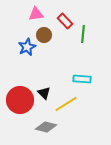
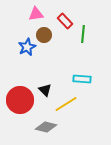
black triangle: moved 1 px right, 3 px up
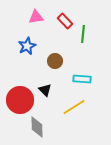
pink triangle: moved 3 px down
brown circle: moved 11 px right, 26 px down
blue star: moved 1 px up
yellow line: moved 8 px right, 3 px down
gray diamond: moved 9 px left; rotated 75 degrees clockwise
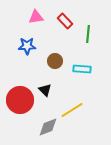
green line: moved 5 px right
blue star: rotated 24 degrees clockwise
cyan rectangle: moved 10 px up
yellow line: moved 2 px left, 3 px down
gray diamond: moved 11 px right; rotated 70 degrees clockwise
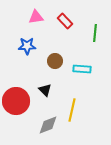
green line: moved 7 px right, 1 px up
red circle: moved 4 px left, 1 px down
yellow line: rotated 45 degrees counterclockwise
gray diamond: moved 2 px up
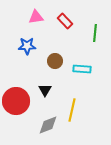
black triangle: rotated 16 degrees clockwise
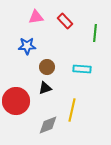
brown circle: moved 8 px left, 6 px down
black triangle: moved 2 px up; rotated 40 degrees clockwise
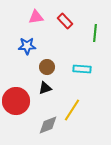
yellow line: rotated 20 degrees clockwise
